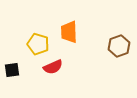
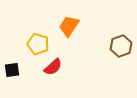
orange trapezoid: moved 6 px up; rotated 35 degrees clockwise
brown hexagon: moved 2 px right
red semicircle: rotated 18 degrees counterclockwise
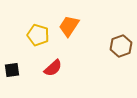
yellow pentagon: moved 9 px up
red semicircle: moved 1 px down
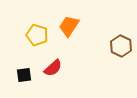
yellow pentagon: moved 1 px left
brown hexagon: rotated 15 degrees counterclockwise
black square: moved 12 px right, 5 px down
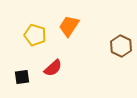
yellow pentagon: moved 2 px left
black square: moved 2 px left, 2 px down
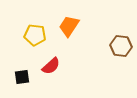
yellow pentagon: rotated 10 degrees counterclockwise
brown hexagon: rotated 20 degrees counterclockwise
red semicircle: moved 2 px left, 2 px up
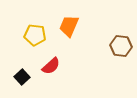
orange trapezoid: rotated 10 degrees counterclockwise
black square: rotated 35 degrees counterclockwise
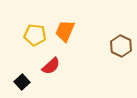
orange trapezoid: moved 4 px left, 5 px down
brown hexagon: rotated 20 degrees clockwise
black square: moved 5 px down
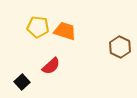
orange trapezoid: rotated 85 degrees clockwise
yellow pentagon: moved 3 px right, 8 px up
brown hexagon: moved 1 px left, 1 px down
